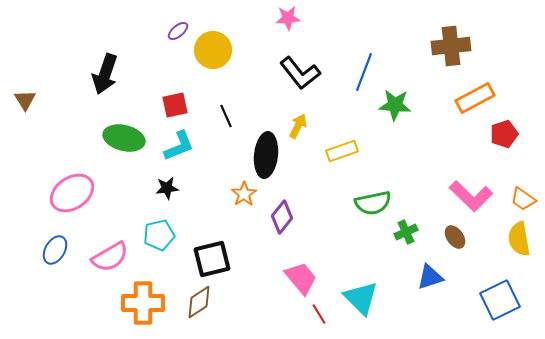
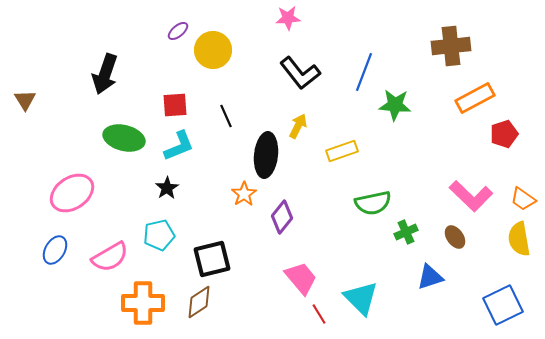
red square: rotated 8 degrees clockwise
black star: rotated 25 degrees counterclockwise
blue square: moved 3 px right, 5 px down
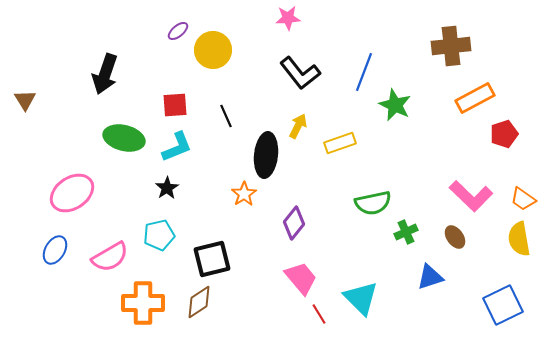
green star: rotated 20 degrees clockwise
cyan L-shape: moved 2 px left, 1 px down
yellow rectangle: moved 2 px left, 8 px up
purple diamond: moved 12 px right, 6 px down
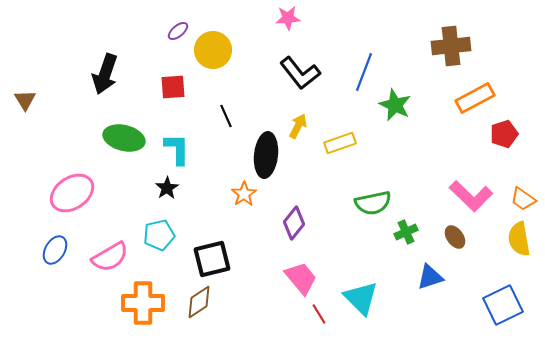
red square: moved 2 px left, 18 px up
cyan L-shape: moved 2 px down; rotated 68 degrees counterclockwise
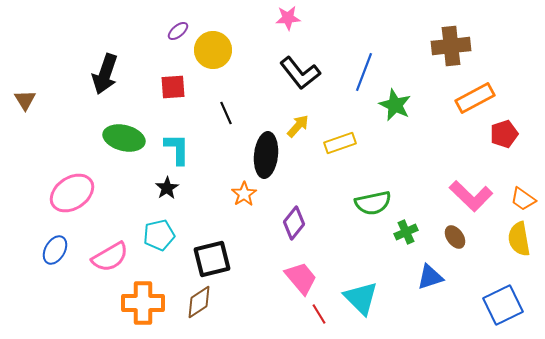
black line: moved 3 px up
yellow arrow: rotated 15 degrees clockwise
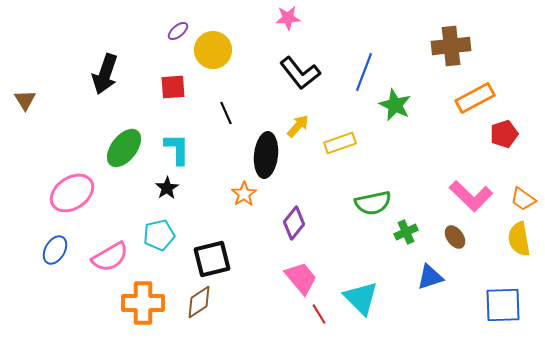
green ellipse: moved 10 px down; rotated 66 degrees counterclockwise
blue square: rotated 24 degrees clockwise
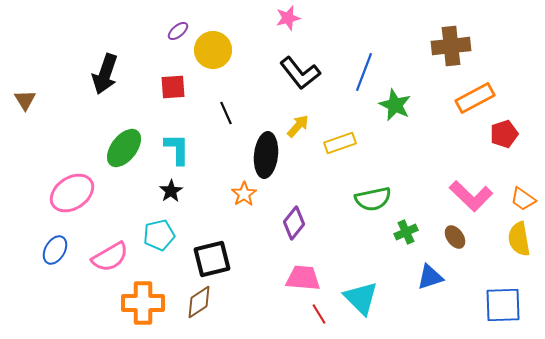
pink star: rotated 10 degrees counterclockwise
black star: moved 4 px right, 3 px down
green semicircle: moved 4 px up
pink trapezoid: moved 2 px right; rotated 45 degrees counterclockwise
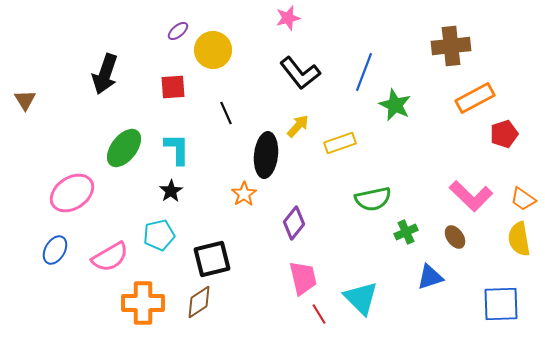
pink trapezoid: rotated 72 degrees clockwise
blue square: moved 2 px left, 1 px up
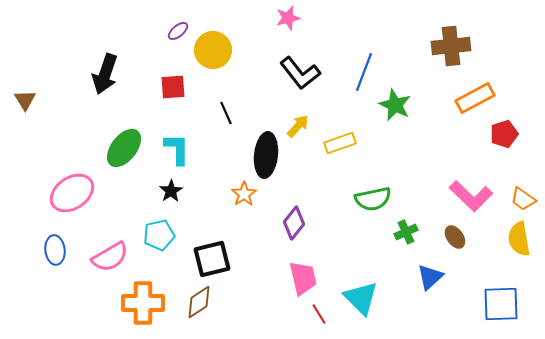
blue ellipse: rotated 36 degrees counterclockwise
blue triangle: rotated 24 degrees counterclockwise
